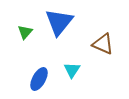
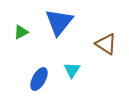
green triangle: moved 4 px left; rotated 21 degrees clockwise
brown triangle: moved 3 px right; rotated 10 degrees clockwise
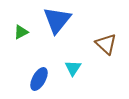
blue triangle: moved 2 px left, 2 px up
brown triangle: rotated 10 degrees clockwise
cyan triangle: moved 1 px right, 2 px up
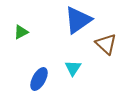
blue triangle: moved 21 px right; rotated 16 degrees clockwise
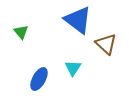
blue triangle: rotated 48 degrees counterclockwise
green triangle: rotated 42 degrees counterclockwise
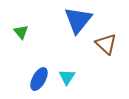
blue triangle: rotated 32 degrees clockwise
cyan triangle: moved 6 px left, 9 px down
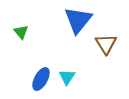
brown triangle: rotated 15 degrees clockwise
blue ellipse: moved 2 px right
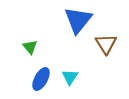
green triangle: moved 9 px right, 15 px down
cyan triangle: moved 3 px right
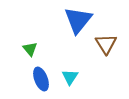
green triangle: moved 2 px down
blue ellipse: rotated 50 degrees counterclockwise
